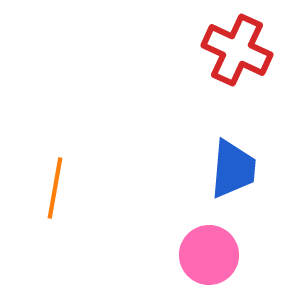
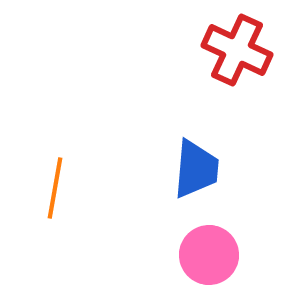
blue trapezoid: moved 37 px left
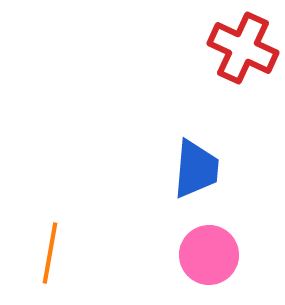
red cross: moved 6 px right, 2 px up
orange line: moved 5 px left, 65 px down
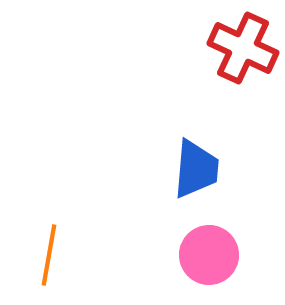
orange line: moved 1 px left, 2 px down
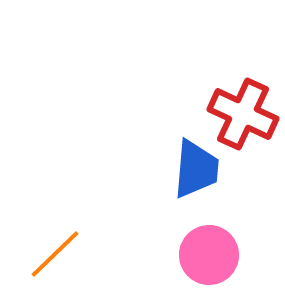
red cross: moved 66 px down
orange line: moved 6 px right, 1 px up; rotated 36 degrees clockwise
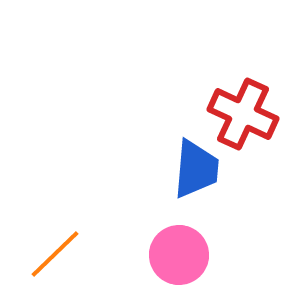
pink circle: moved 30 px left
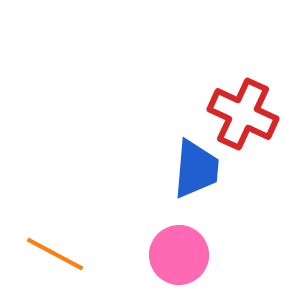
orange line: rotated 72 degrees clockwise
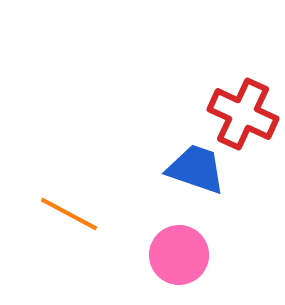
blue trapezoid: rotated 76 degrees counterclockwise
orange line: moved 14 px right, 40 px up
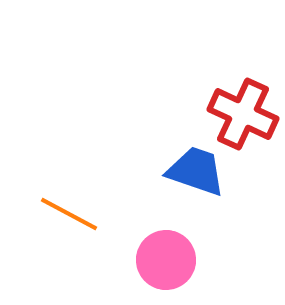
blue trapezoid: moved 2 px down
pink circle: moved 13 px left, 5 px down
